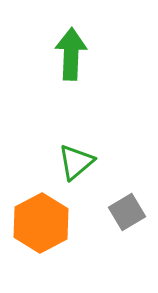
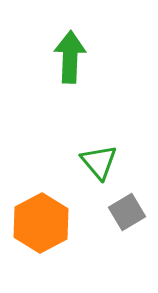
green arrow: moved 1 px left, 3 px down
green triangle: moved 23 px right; rotated 30 degrees counterclockwise
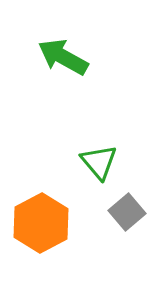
green arrow: moved 7 px left; rotated 63 degrees counterclockwise
gray square: rotated 9 degrees counterclockwise
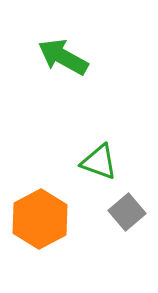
green triangle: rotated 30 degrees counterclockwise
orange hexagon: moved 1 px left, 4 px up
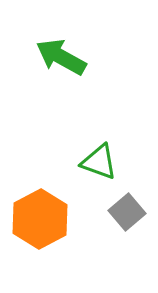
green arrow: moved 2 px left
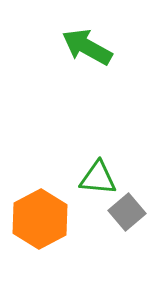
green arrow: moved 26 px right, 10 px up
green triangle: moved 1 px left, 16 px down; rotated 15 degrees counterclockwise
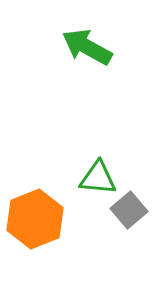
gray square: moved 2 px right, 2 px up
orange hexagon: moved 5 px left; rotated 6 degrees clockwise
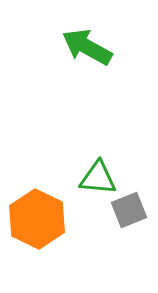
gray square: rotated 18 degrees clockwise
orange hexagon: moved 2 px right; rotated 12 degrees counterclockwise
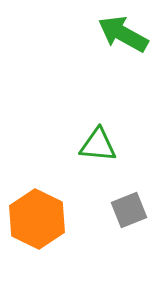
green arrow: moved 36 px right, 13 px up
green triangle: moved 33 px up
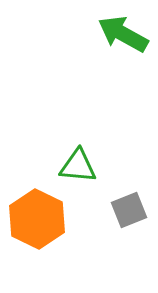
green triangle: moved 20 px left, 21 px down
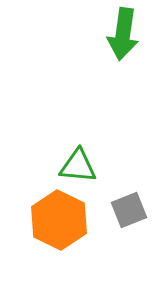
green arrow: rotated 111 degrees counterclockwise
orange hexagon: moved 22 px right, 1 px down
